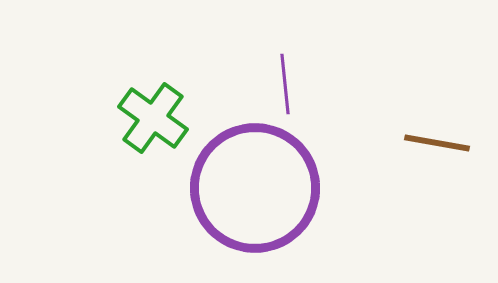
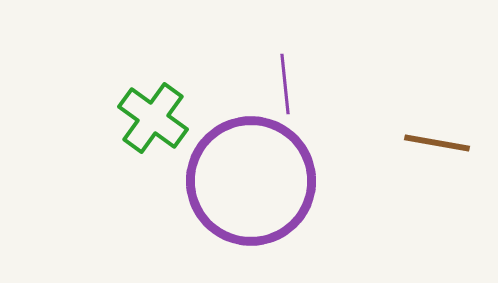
purple circle: moved 4 px left, 7 px up
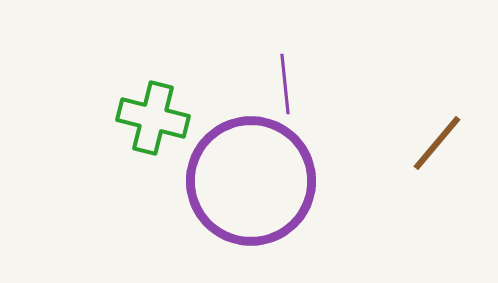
green cross: rotated 22 degrees counterclockwise
brown line: rotated 60 degrees counterclockwise
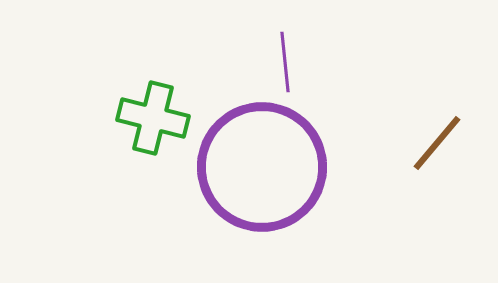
purple line: moved 22 px up
purple circle: moved 11 px right, 14 px up
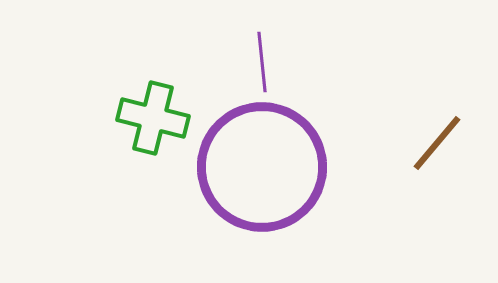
purple line: moved 23 px left
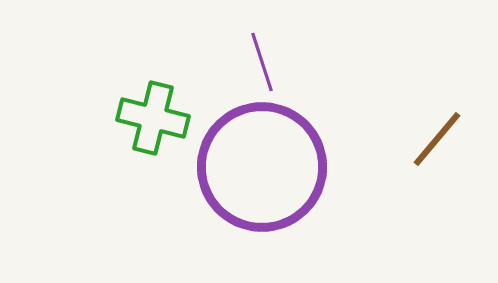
purple line: rotated 12 degrees counterclockwise
brown line: moved 4 px up
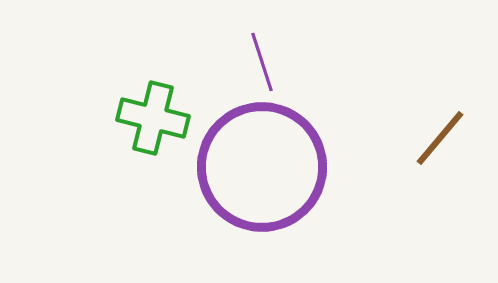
brown line: moved 3 px right, 1 px up
